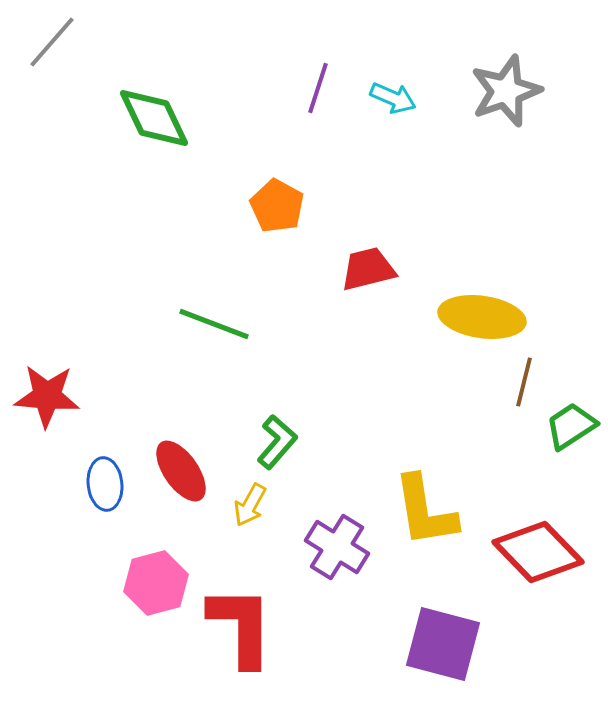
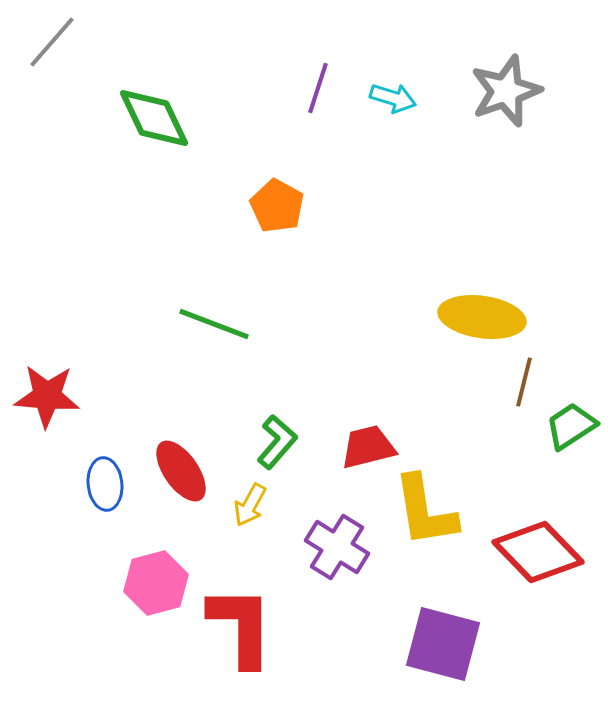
cyan arrow: rotated 6 degrees counterclockwise
red trapezoid: moved 178 px down
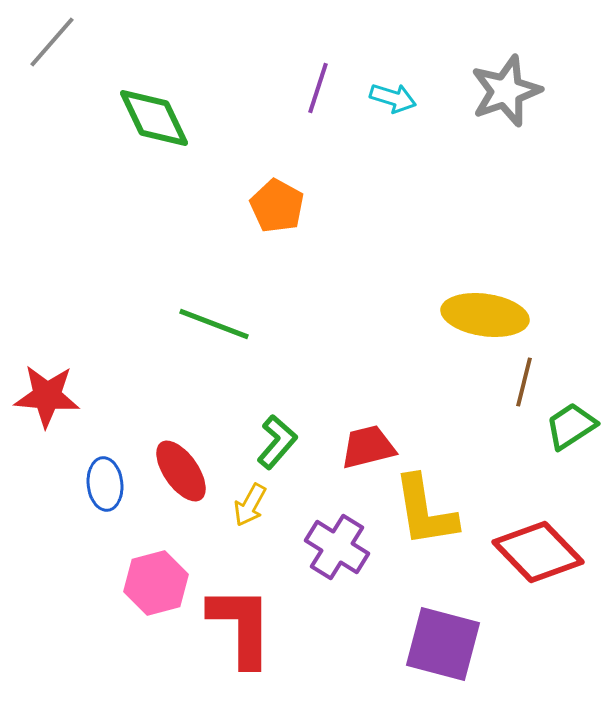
yellow ellipse: moved 3 px right, 2 px up
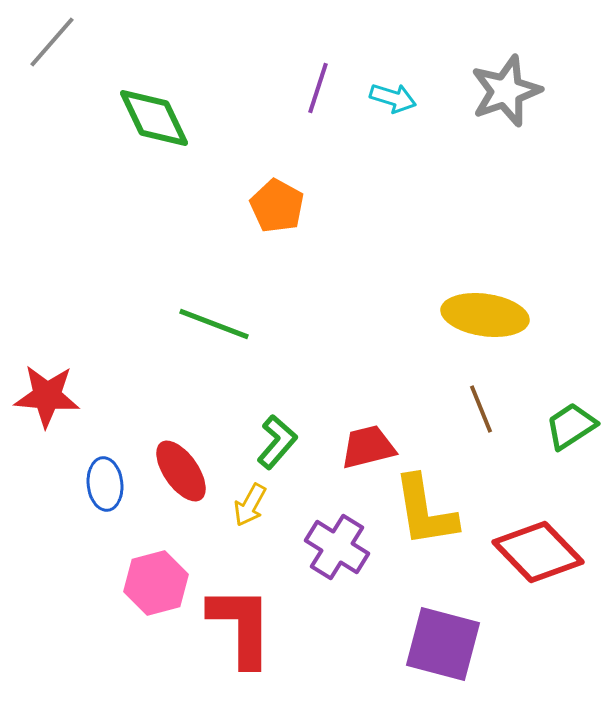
brown line: moved 43 px left, 27 px down; rotated 36 degrees counterclockwise
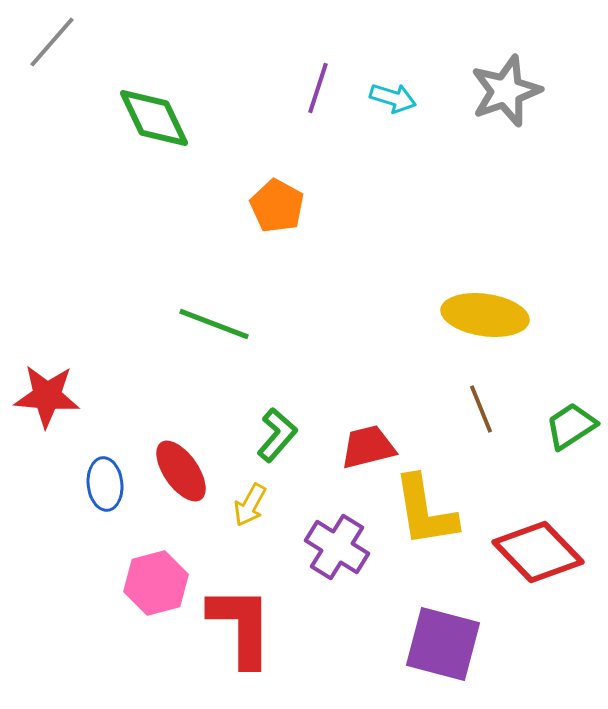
green L-shape: moved 7 px up
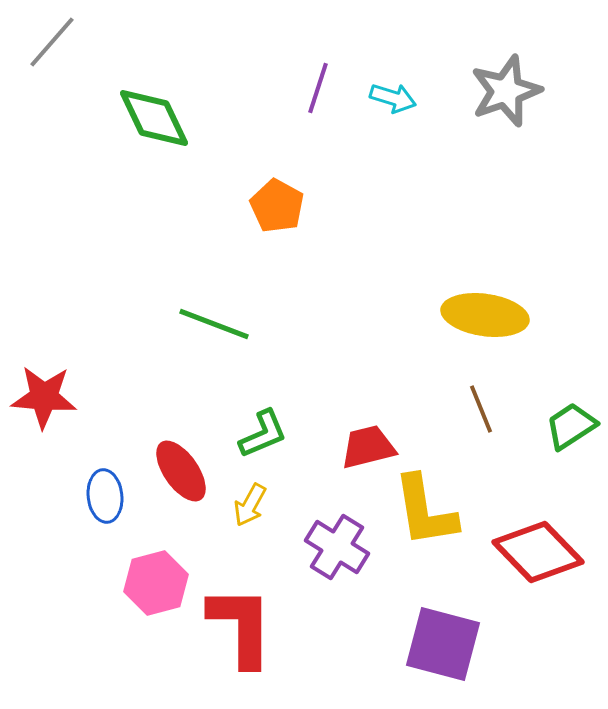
red star: moved 3 px left, 1 px down
green L-shape: moved 14 px left, 1 px up; rotated 26 degrees clockwise
blue ellipse: moved 12 px down
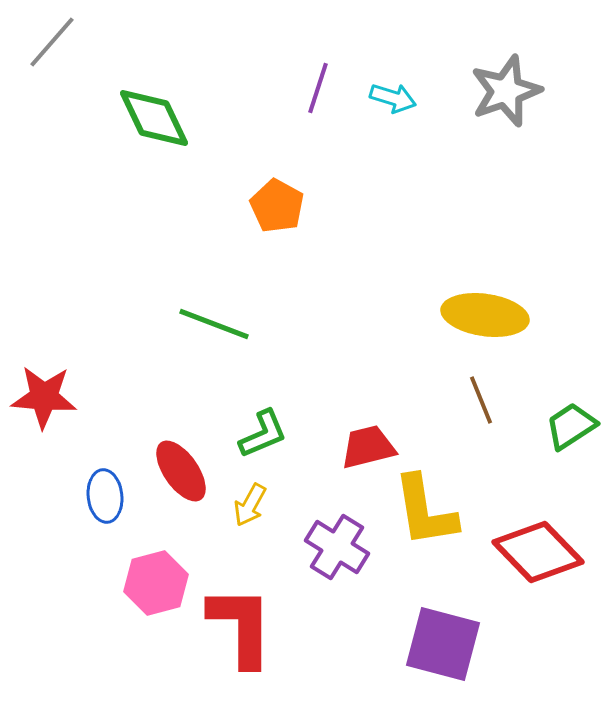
brown line: moved 9 px up
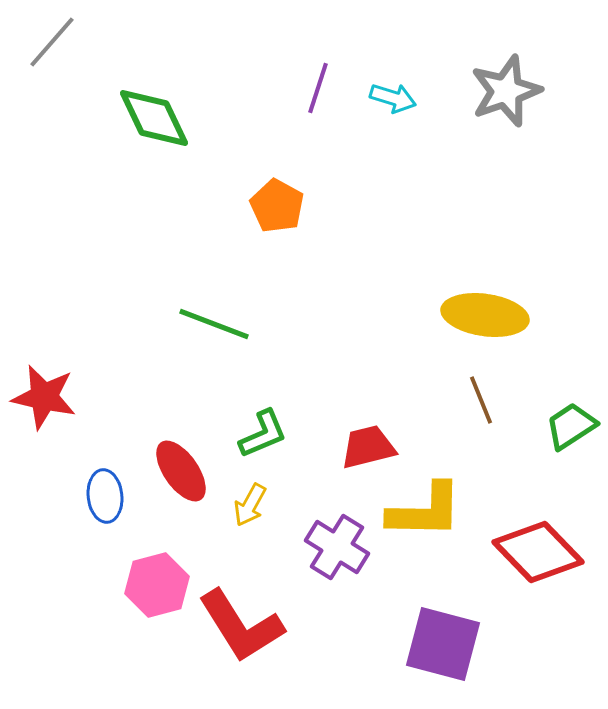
red star: rotated 8 degrees clockwise
yellow L-shape: rotated 80 degrees counterclockwise
pink hexagon: moved 1 px right, 2 px down
red L-shape: rotated 148 degrees clockwise
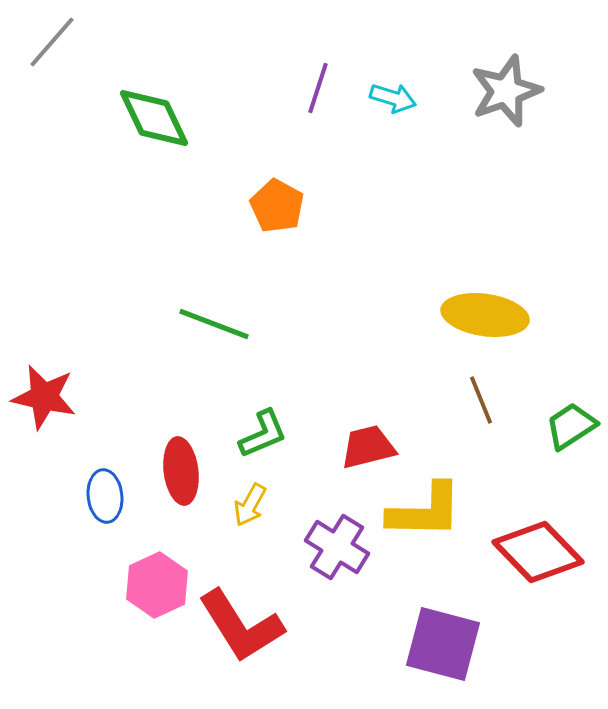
red ellipse: rotated 28 degrees clockwise
pink hexagon: rotated 10 degrees counterclockwise
